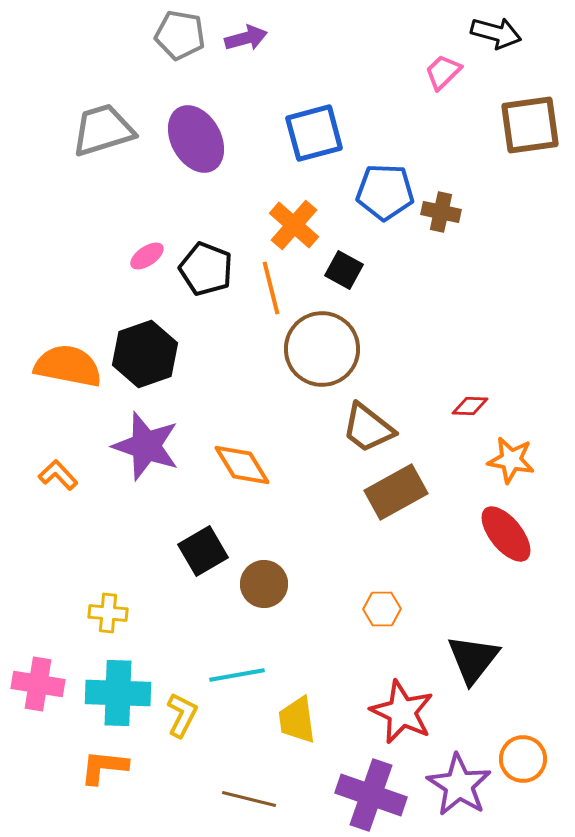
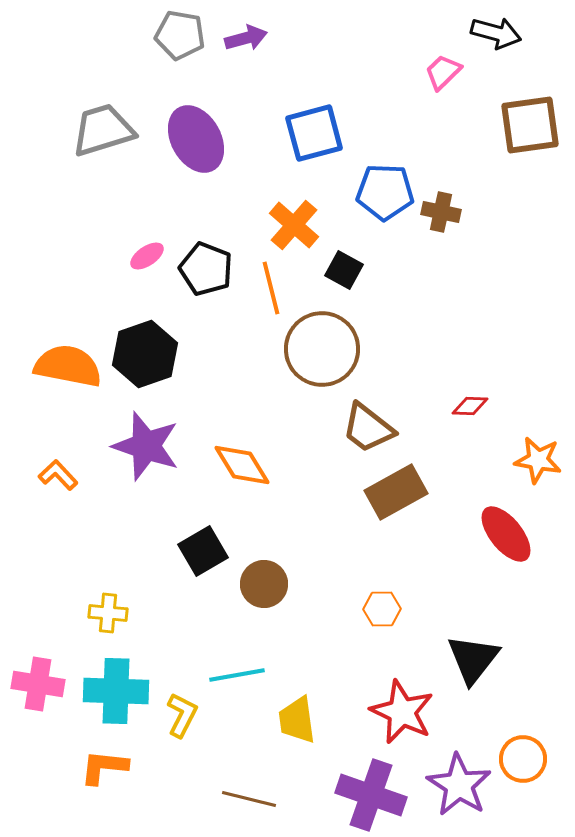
orange star at (511, 460): moved 27 px right
cyan cross at (118, 693): moved 2 px left, 2 px up
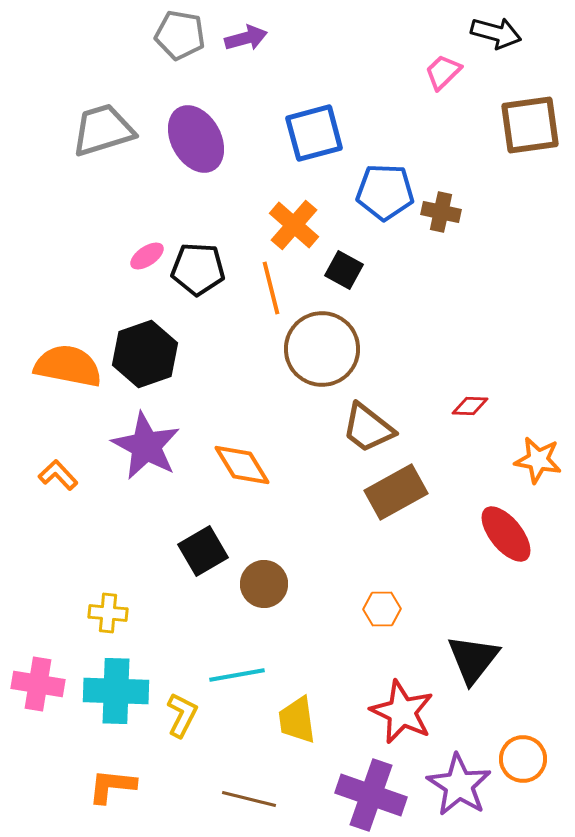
black pentagon at (206, 269): moved 8 px left; rotated 18 degrees counterclockwise
purple star at (146, 446): rotated 10 degrees clockwise
orange L-shape at (104, 767): moved 8 px right, 19 px down
